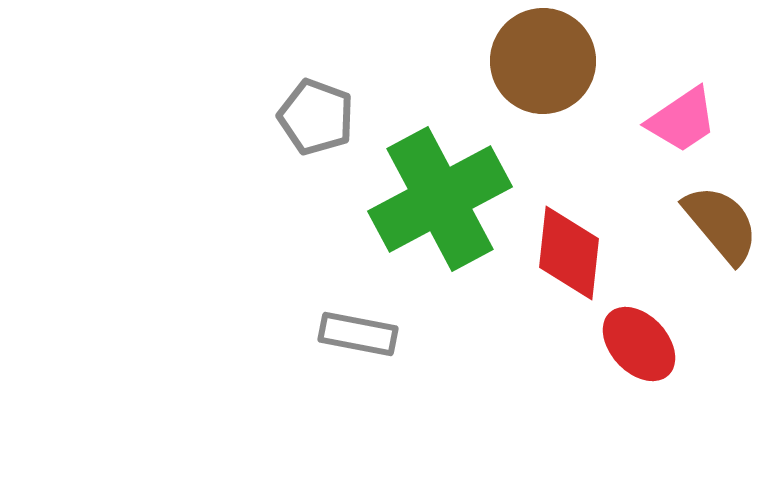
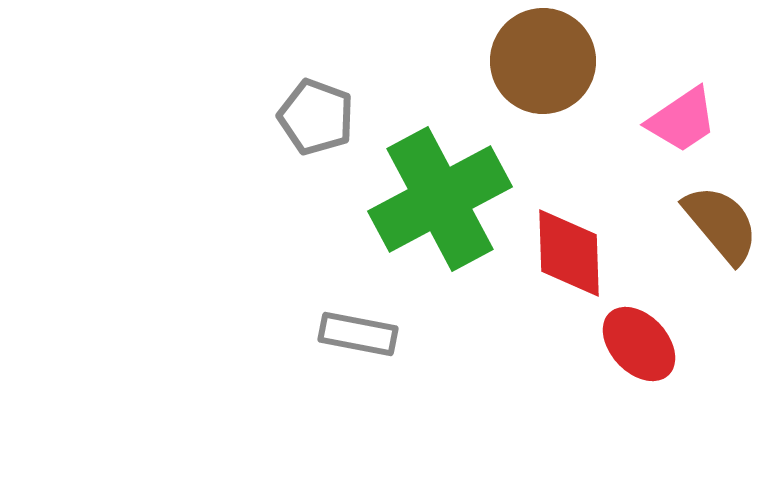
red diamond: rotated 8 degrees counterclockwise
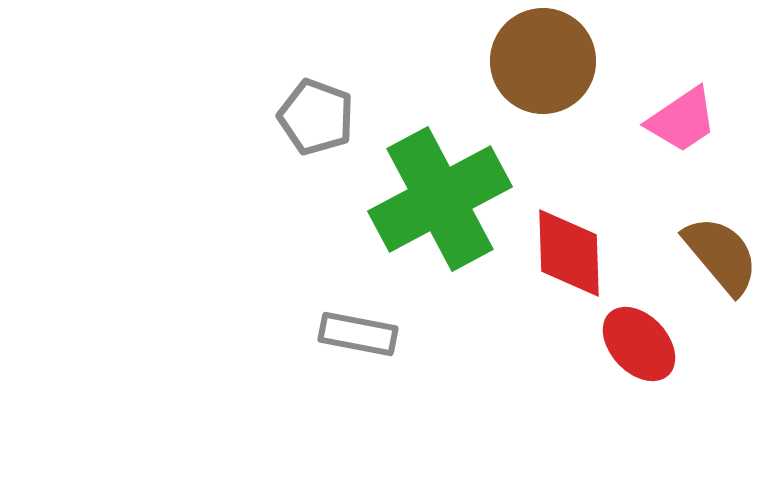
brown semicircle: moved 31 px down
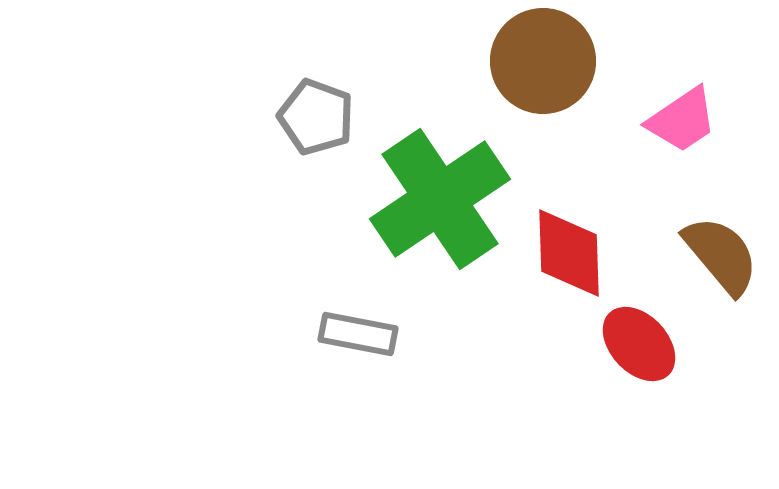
green cross: rotated 6 degrees counterclockwise
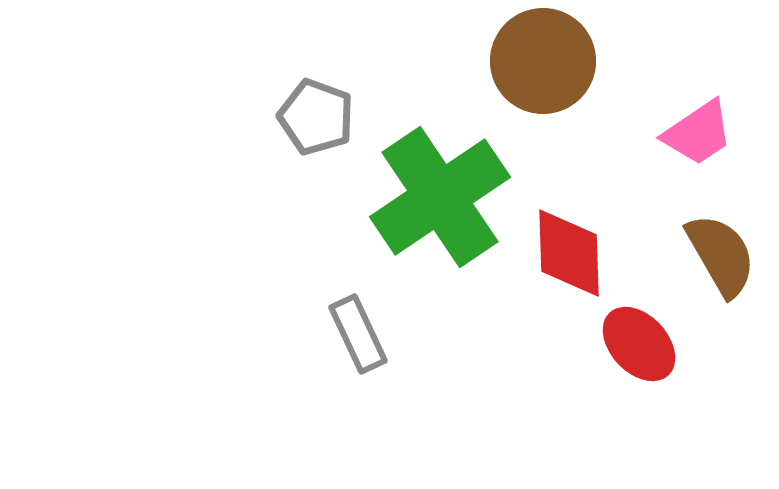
pink trapezoid: moved 16 px right, 13 px down
green cross: moved 2 px up
brown semicircle: rotated 10 degrees clockwise
gray rectangle: rotated 54 degrees clockwise
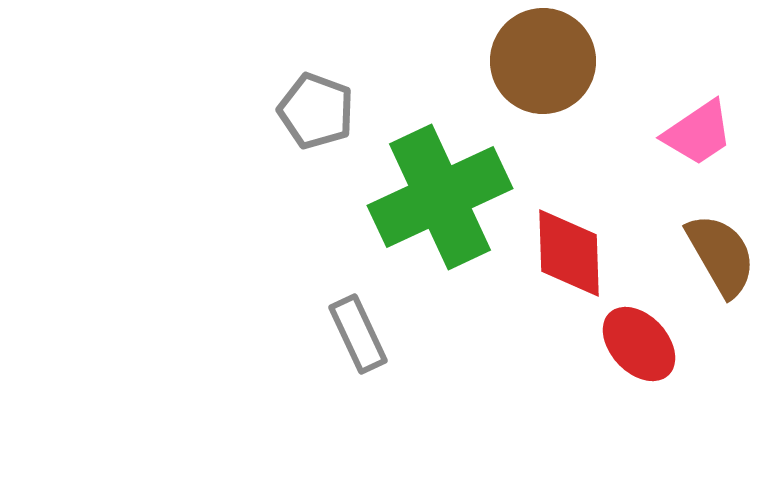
gray pentagon: moved 6 px up
green cross: rotated 9 degrees clockwise
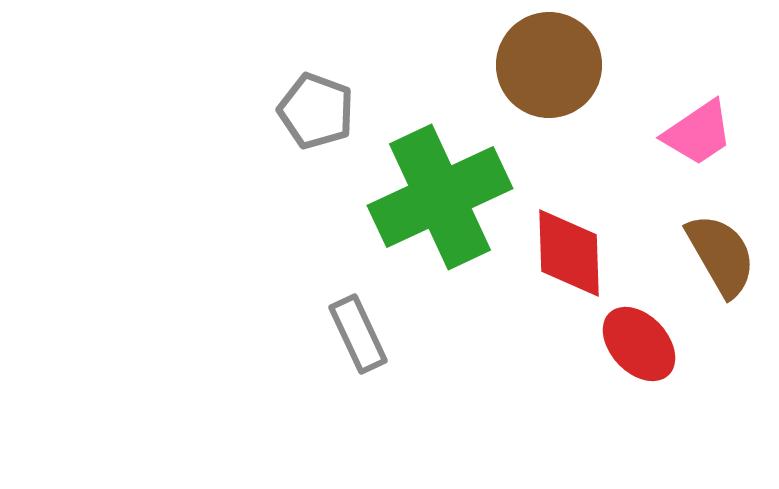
brown circle: moved 6 px right, 4 px down
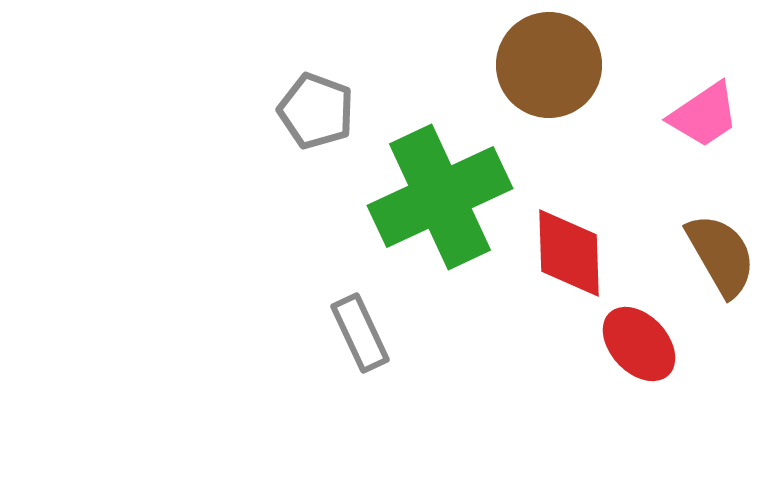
pink trapezoid: moved 6 px right, 18 px up
gray rectangle: moved 2 px right, 1 px up
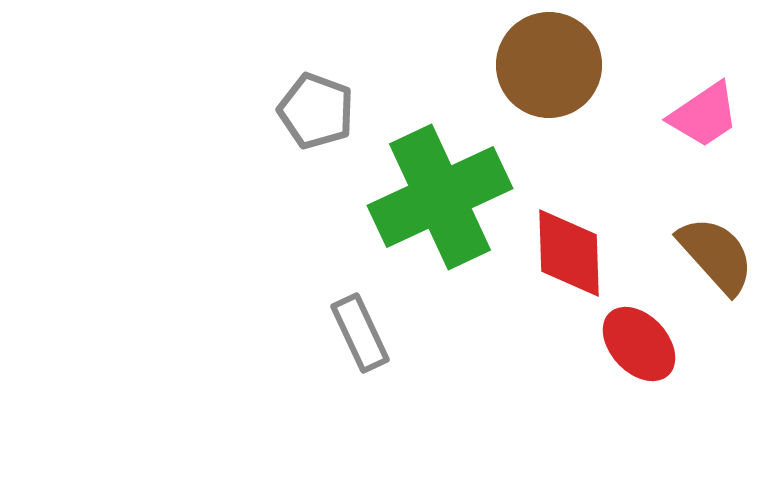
brown semicircle: moved 5 px left; rotated 12 degrees counterclockwise
